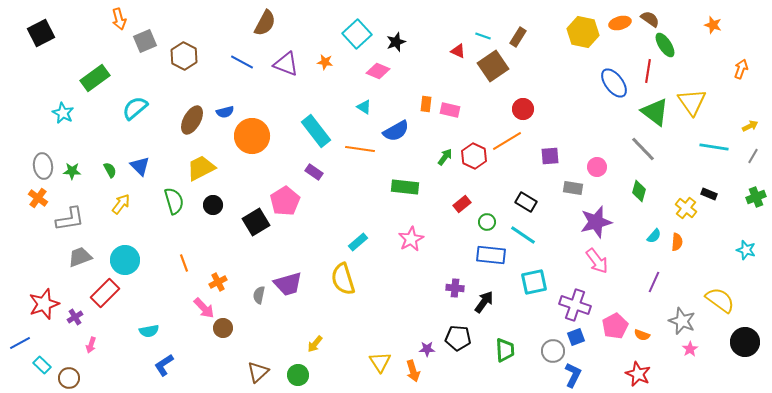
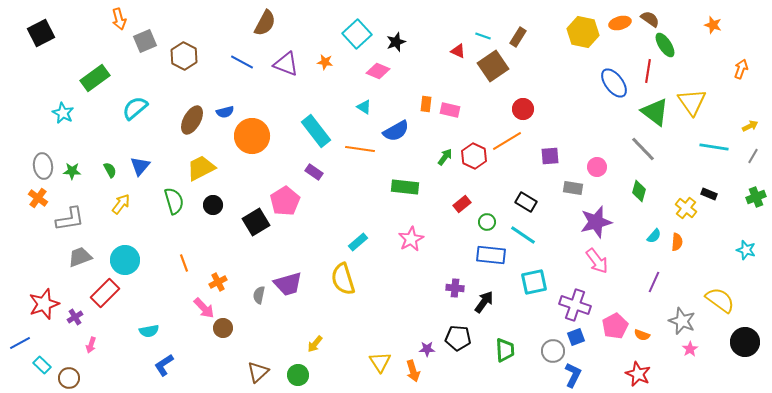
blue triangle at (140, 166): rotated 25 degrees clockwise
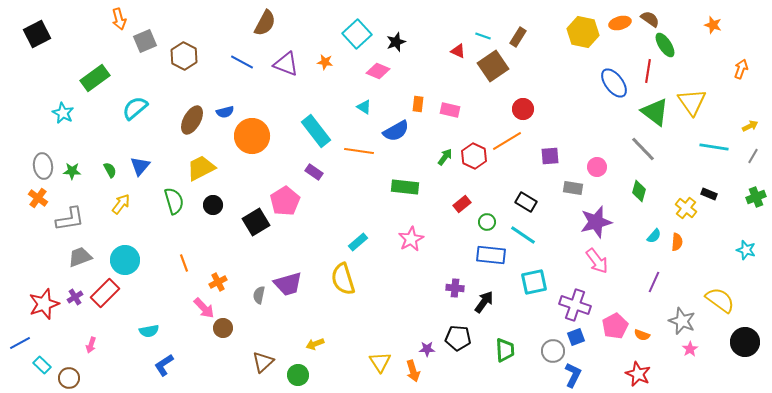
black square at (41, 33): moved 4 px left, 1 px down
orange rectangle at (426, 104): moved 8 px left
orange line at (360, 149): moved 1 px left, 2 px down
purple cross at (75, 317): moved 20 px up
yellow arrow at (315, 344): rotated 30 degrees clockwise
brown triangle at (258, 372): moved 5 px right, 10 px up
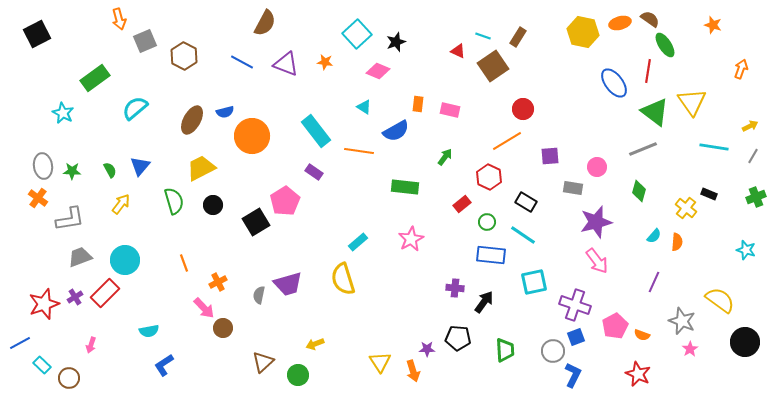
gray line at (643, 149): rotated 68 degrees counterclockwise
red hexagon at (474, 156): moved 15 px right, 21 px down
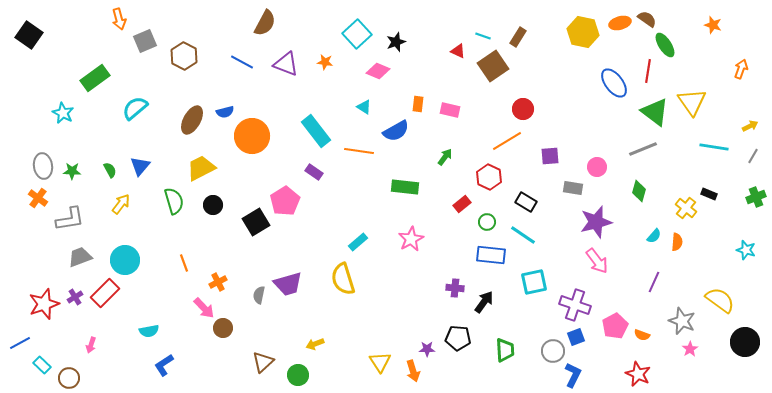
brown semicircle at (650, 19): moved 3 px left
black square at (37, 34): moved 8 px left, 1 px down; rotated 28 degrees counterclockwise
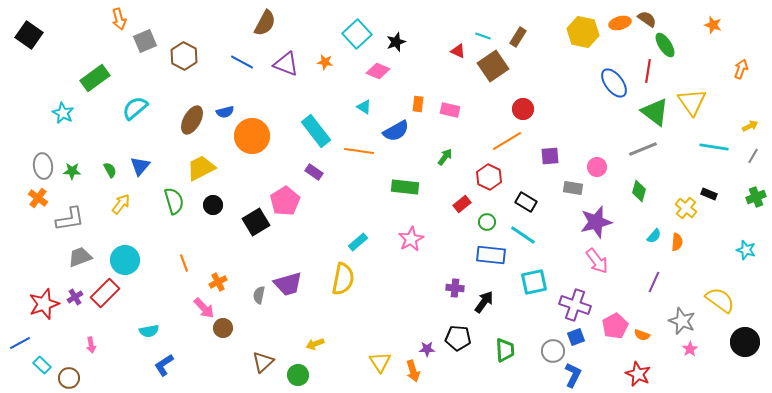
yellow semicircle at (343, 279): rotated 152 degrees counterclockwise
pink arrow at (91, 345): rotated 28 degrees counterclockwise
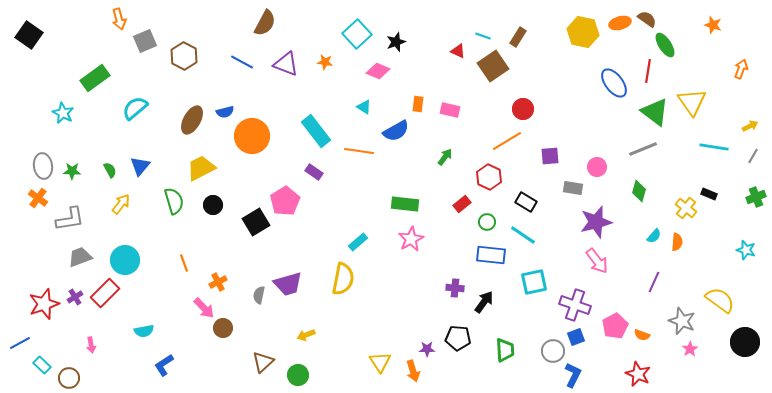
green rectangle at (405, 187): moved 17 px down
cyan semicircle at (149, 331): moved 5 px left
yellow arrow at (315, 344): moved 9 px left, 9 px up
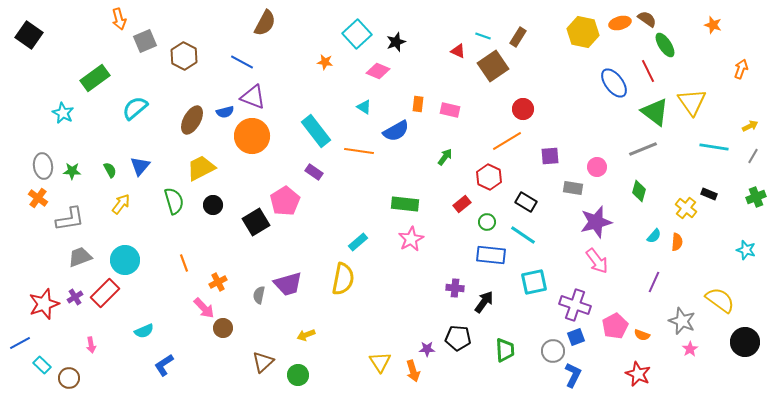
purple triangle at (286, 64): moved 33 px left, 33 px down
red line at (648, 71): rotated 35 degrees counterclockwise
cyan semicircle at (144, 331): rotated 12 degrees counterclockwise
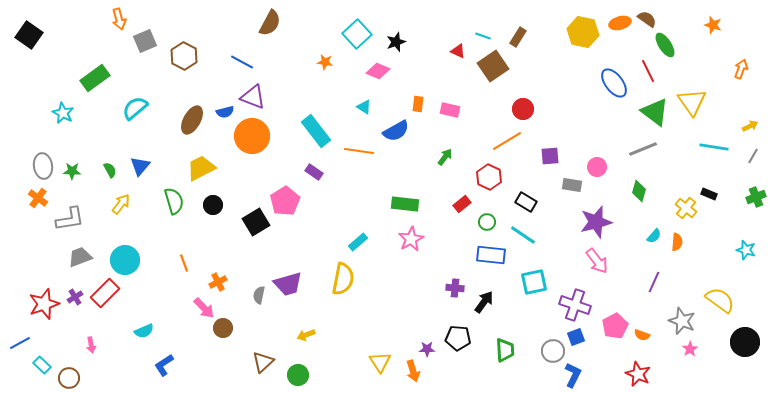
brown semicircle at (265, 23): moved 5 px right
gray rectangle at (573, 188): moved 1 px left, 3 px up
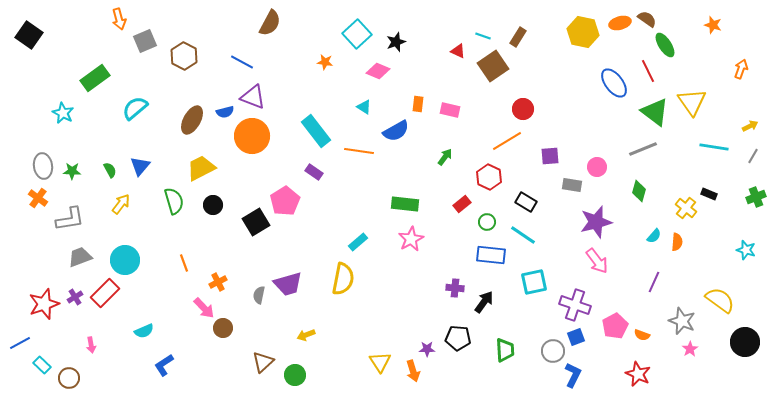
green circle at (298, 375): moved 3 px left
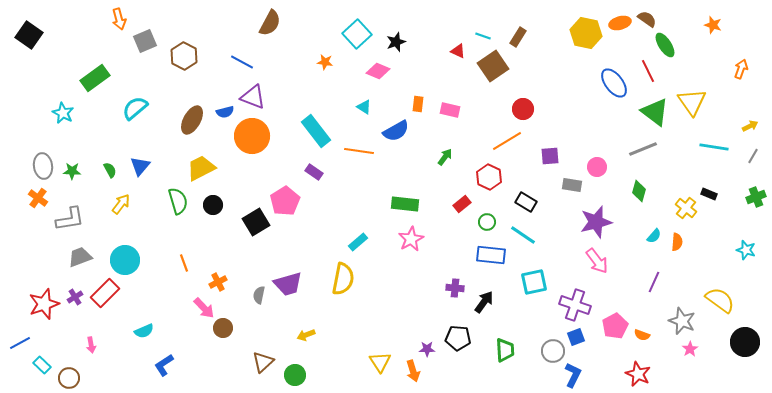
yellow hexagon at (583, 32): moved 3 px right, 1 px down
green semicircle at (174, 201): moved 4 px right
